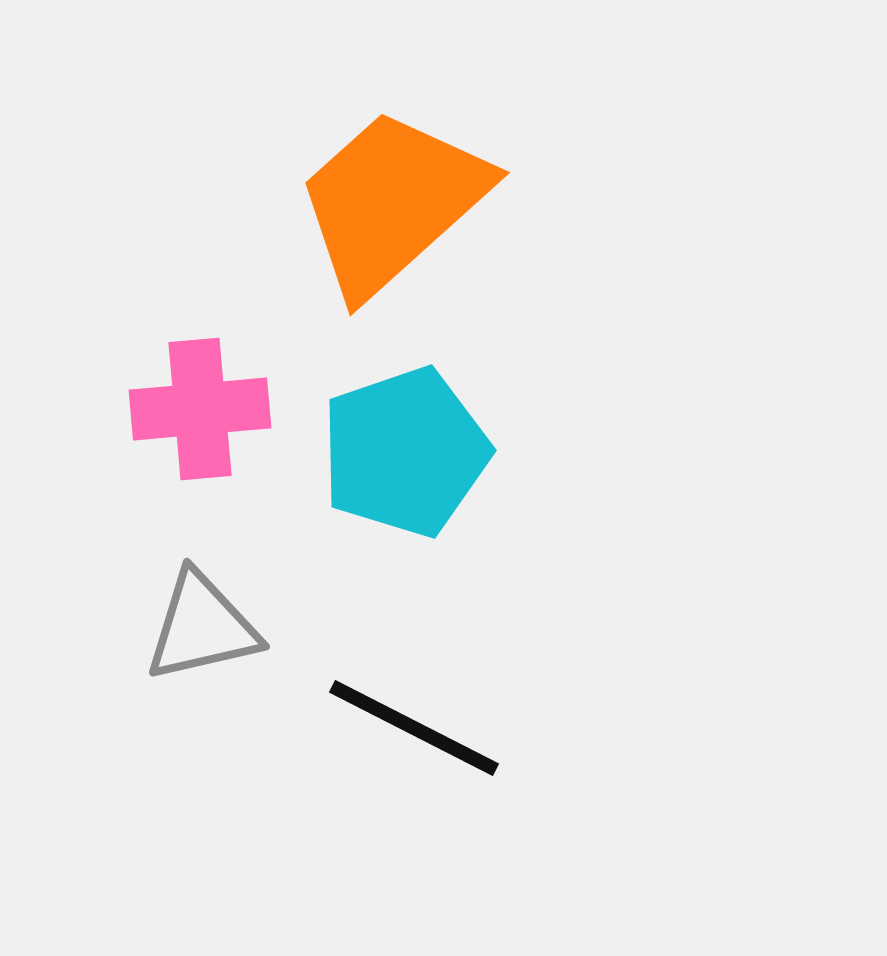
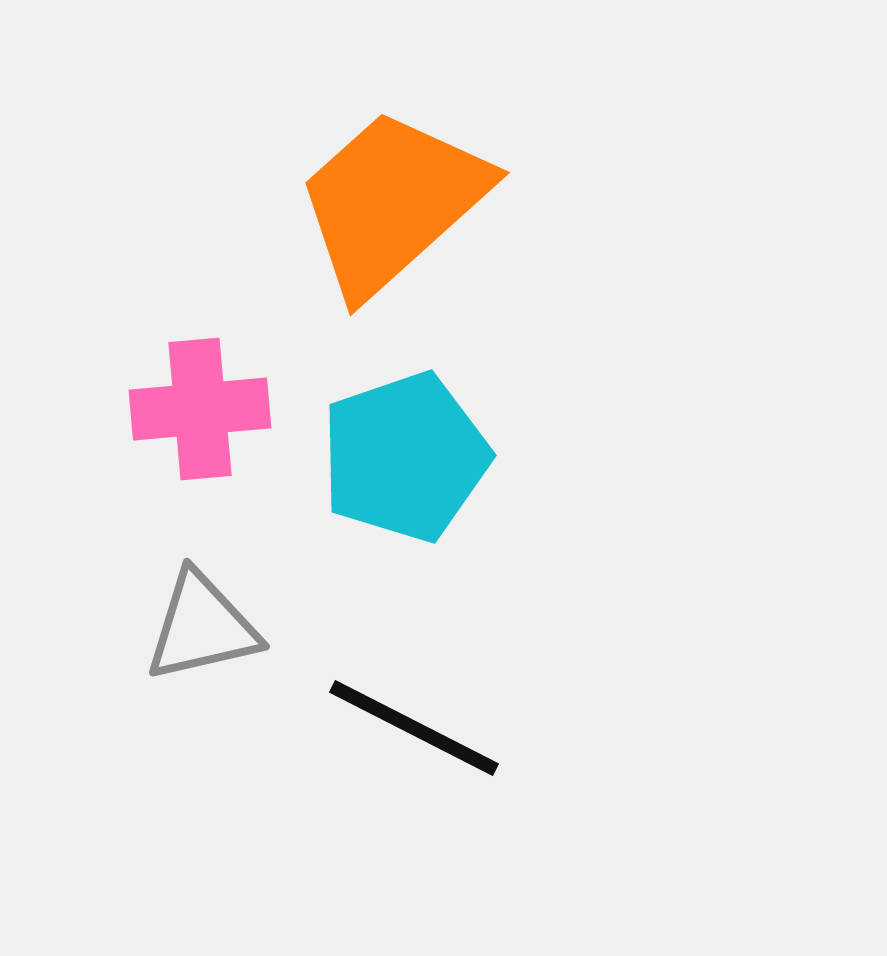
cyan pentagon: moved 5 px down
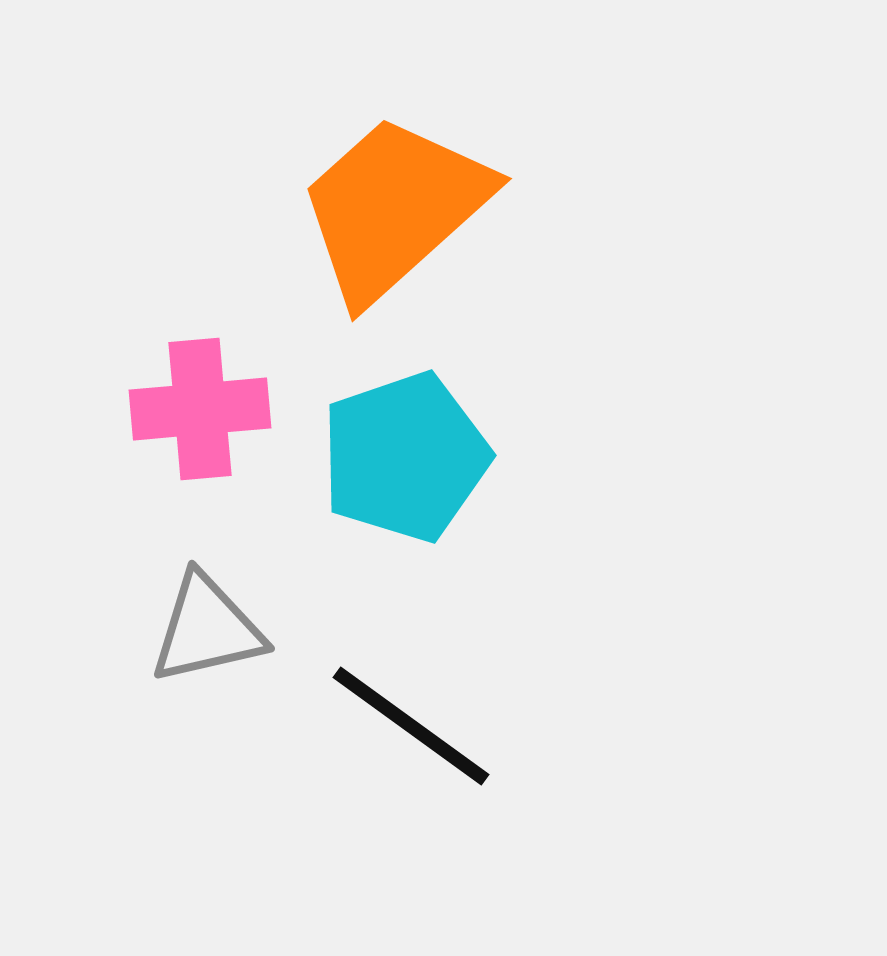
orange trapezoid: moved 2 px right, 6 px down
gray triangle: moved 5 px right, 2 px down
black line: moved 3 px left, 2 px up; rotated 9 degrees clockwise
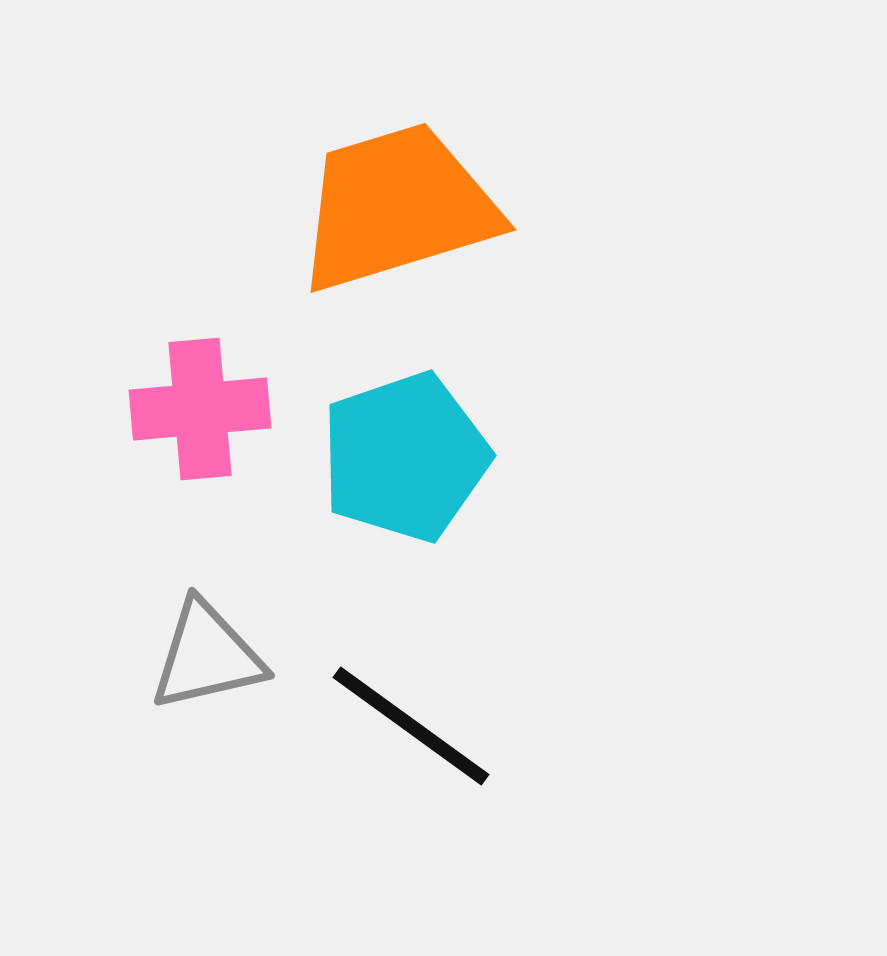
orange trapezoid: moved 3 px right, 1 px up; rotated 25 degrees clockwise
gray triangle: moved 27 px down
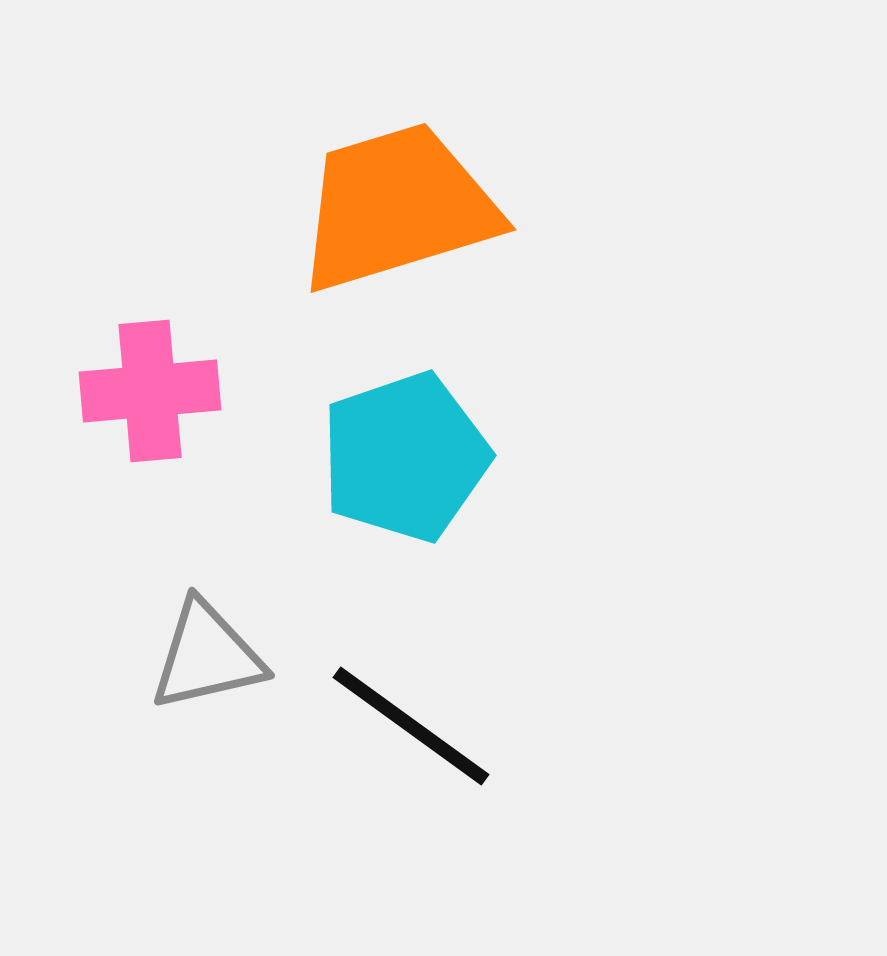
pink cross: moved 50 px left, 18 px up
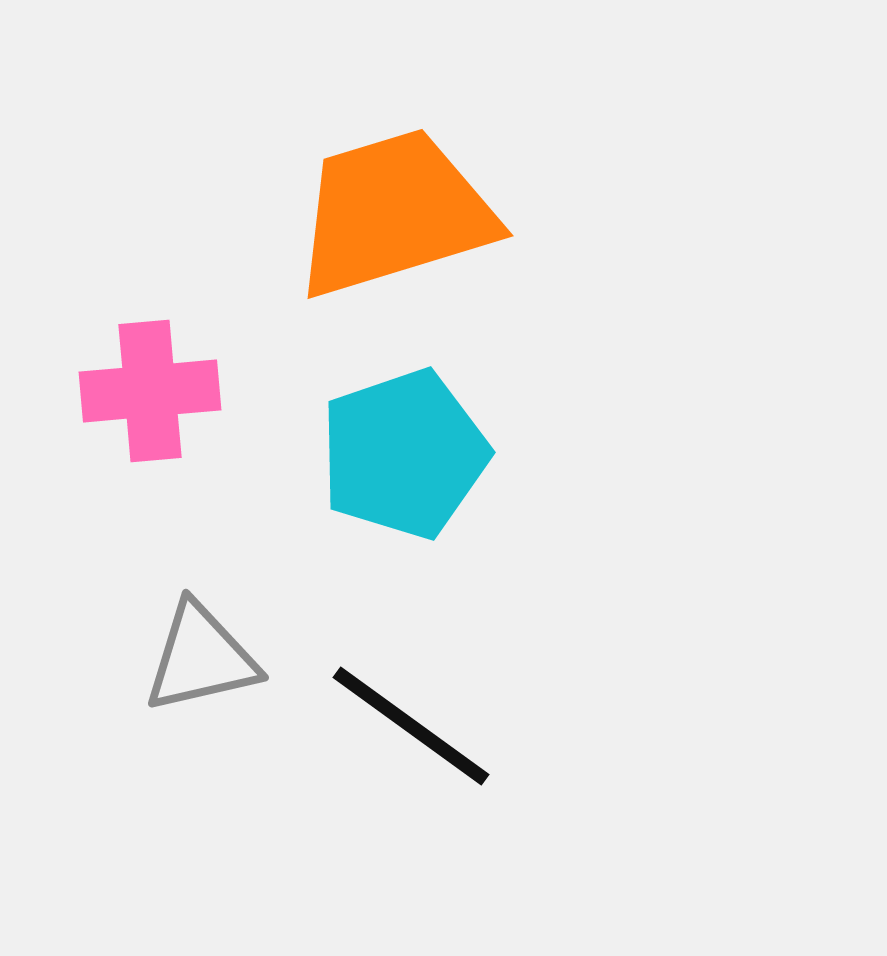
orange trapezoid: moved 3 px left, 6 px down
cyan pentagon: moved 1 px left, 3 px up
gray triangle: moved 6 px left, 2 px down
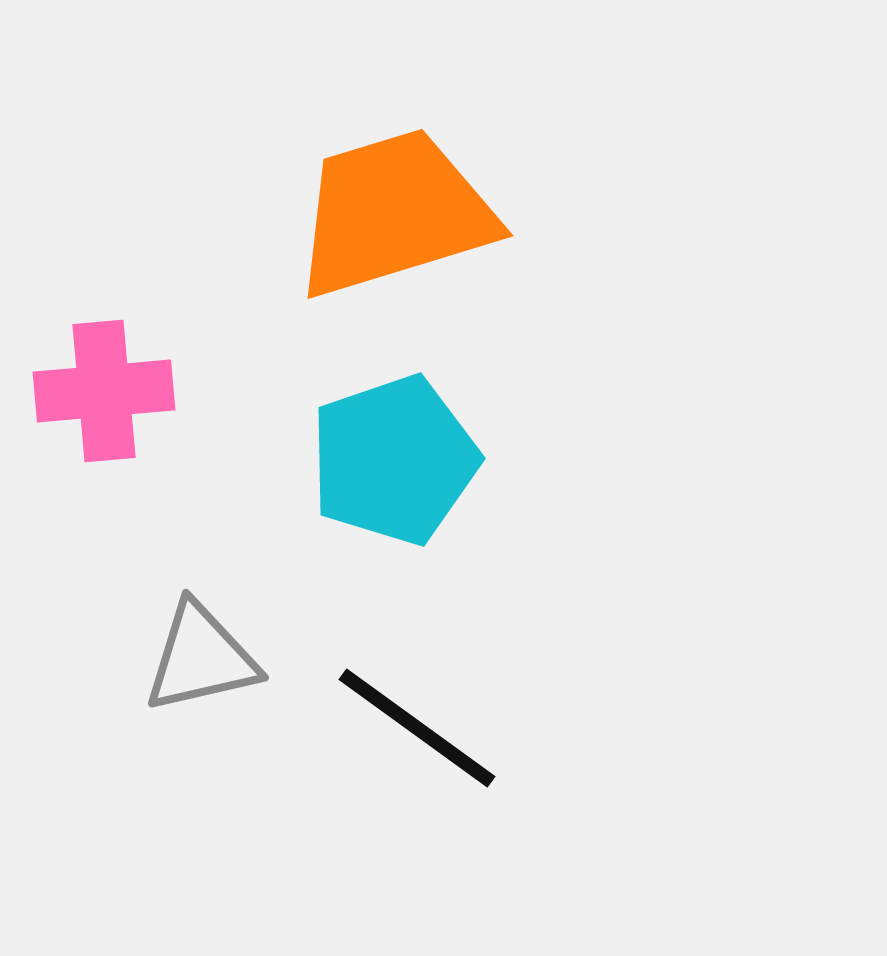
pink cross: moved 46 px left
cyan pentagon: moved 10 px left, 6 px down
black line: moved 6 px right, 2 px down
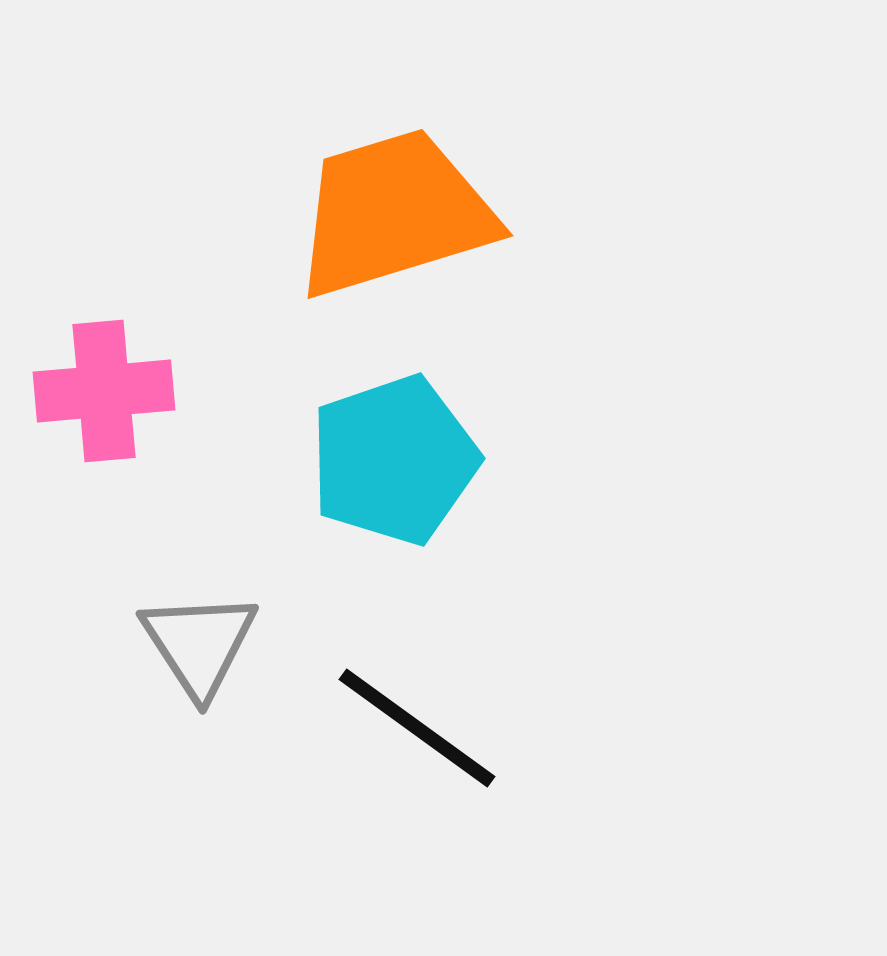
gray triangle: moved 2 px left, 14 px up; rotated 50 degrees counterclockwise
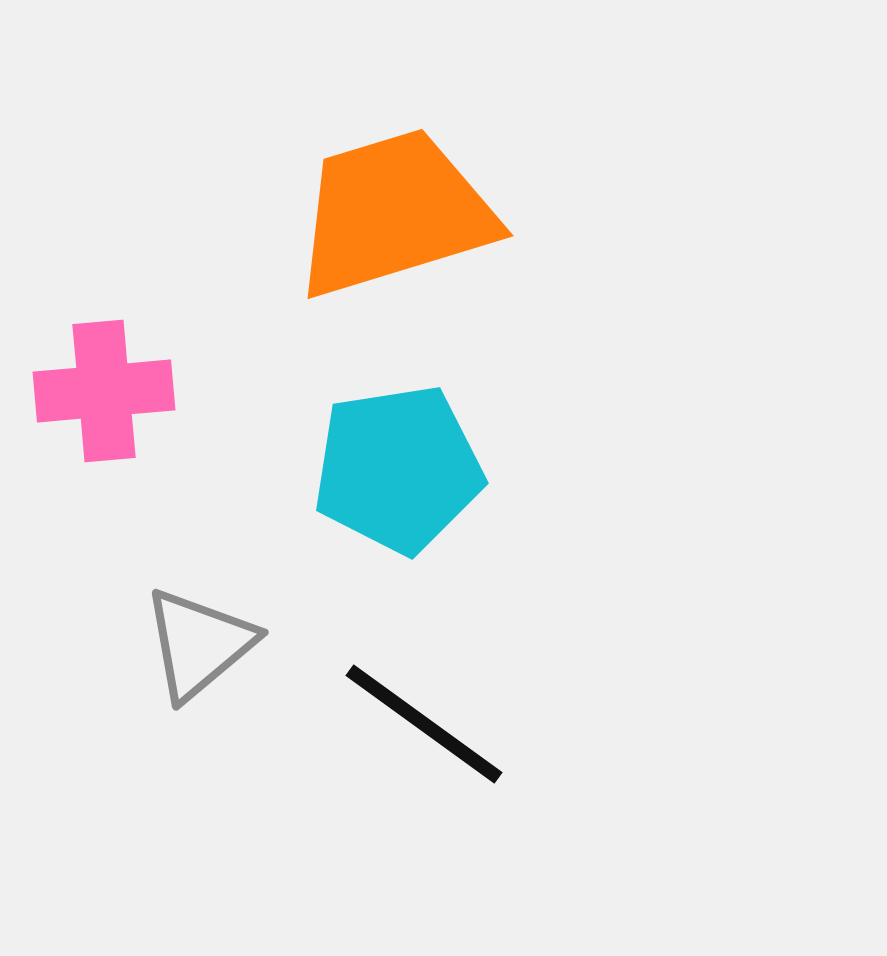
cyan pentagon: moved 4 px right, 9 px down; rotated 10 degrees clockwise
gray triangle: rotated 23 degrees clockwise
black line: moved 7 px right, 4 px up
